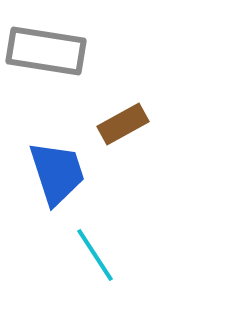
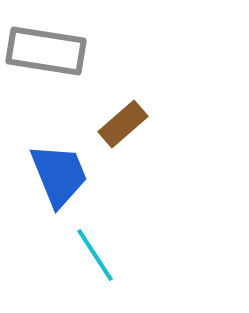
brown rectangle: rotated 12 degrees counterclockwise
blue trapezoid: moved 2 px right, 2 px down; rotated 4 degrees counterclockwise
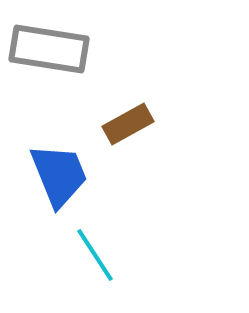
gray rectangle: moved 3 px right, 2 px up
brown rectangle: moved 5 px right; rotated 12 degrees clockwise
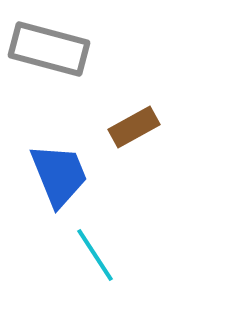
gray rectangle: rotated 6 degrees clockwise
brown rectangle: moved 6 px right, 3 px down
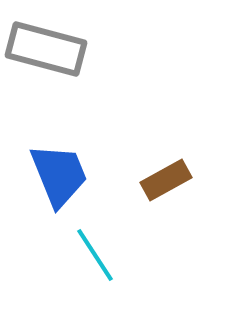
gray rectangle: moved 3 px left
brown rectangle: moved 32 px right, 53 px down
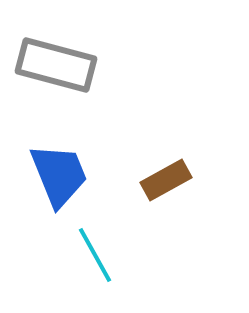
gray rectangle: moved 10 px right, 16 px down
cyan line: rotated 4 degrees clockwise
